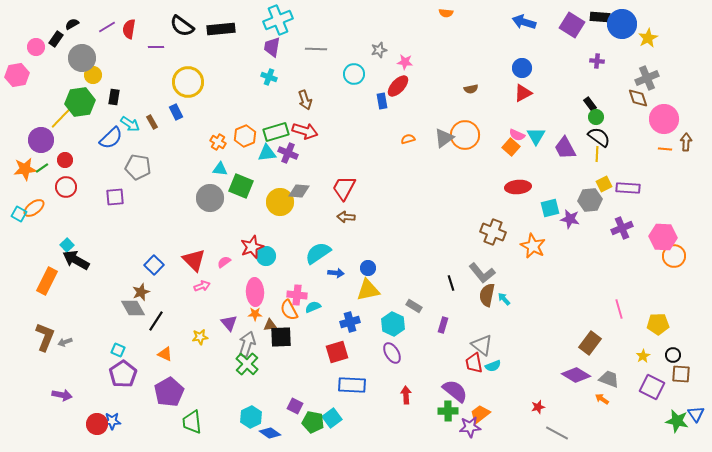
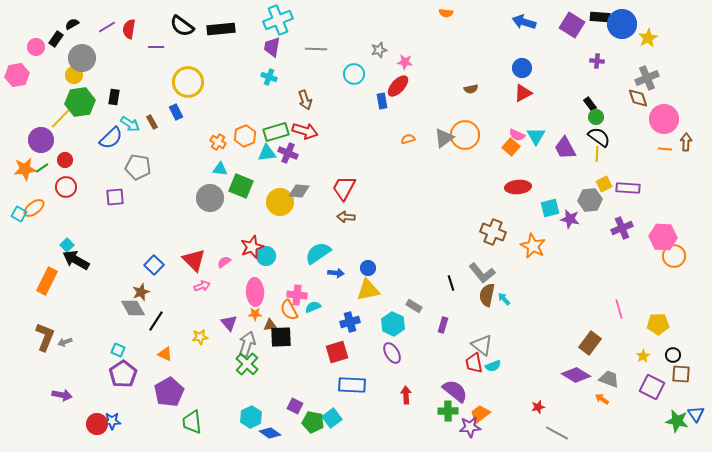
yellow circle at (93, 75): moved 19 px left
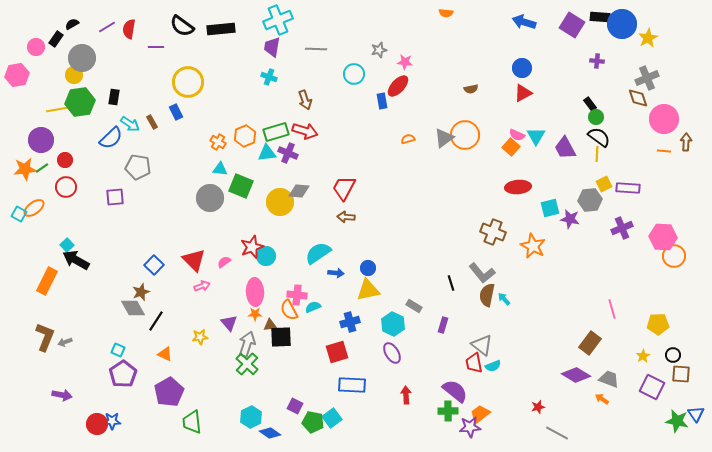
yellow line at (62, 117): moved 2 px left, 8 px up; rotated 36 degrees clockwise
orange line at (665, 149): moved 1 px left, 2 px down
pink line at (619, 309): moved 7 px left
